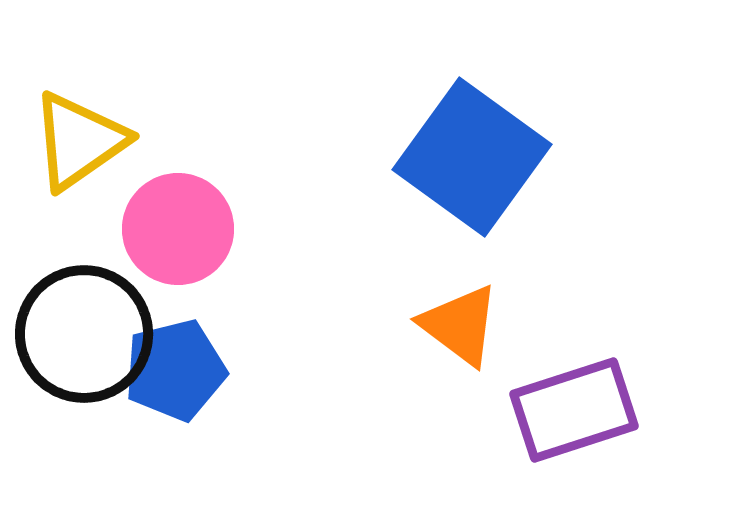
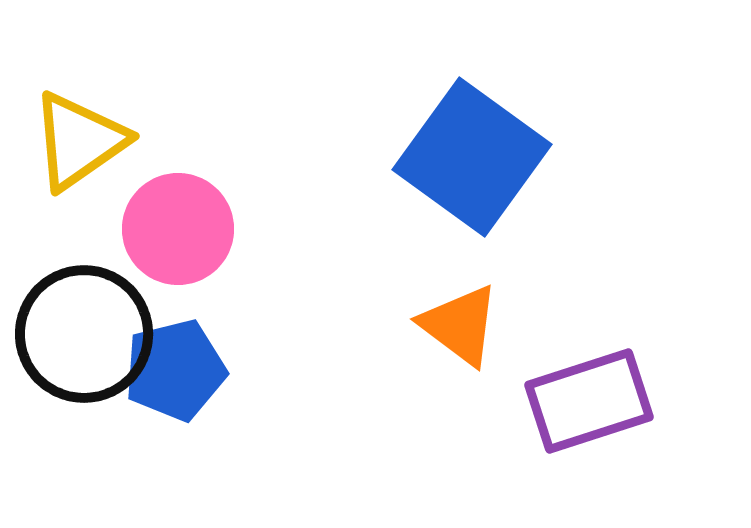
purple rectangle: moved 15 px right, 9 px up
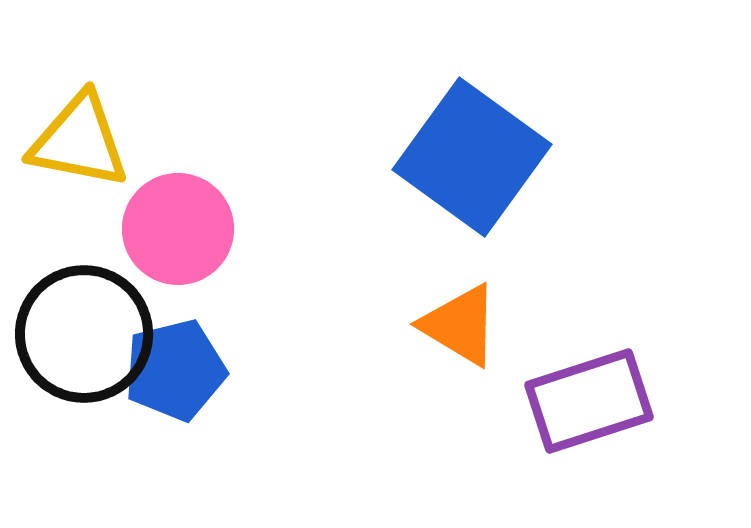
yellow triangle: rotated 46 degrees clockwise
orange triangle: rotated 6 degrees counterclockwise
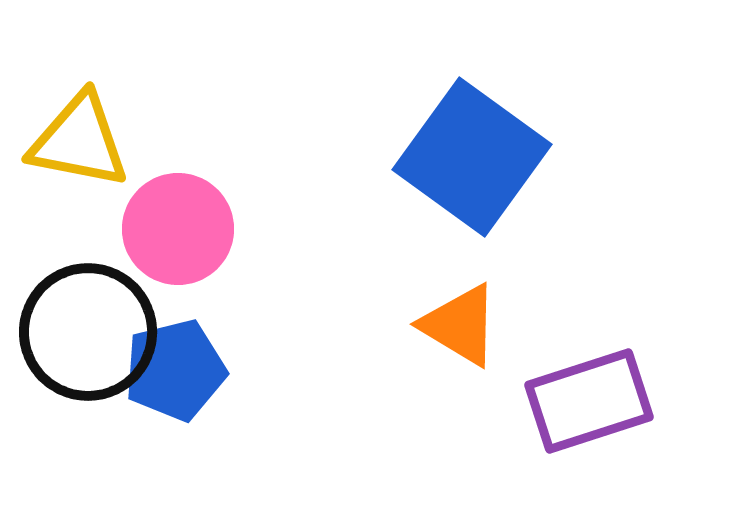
black circle: moved 4 px right, 2 px up
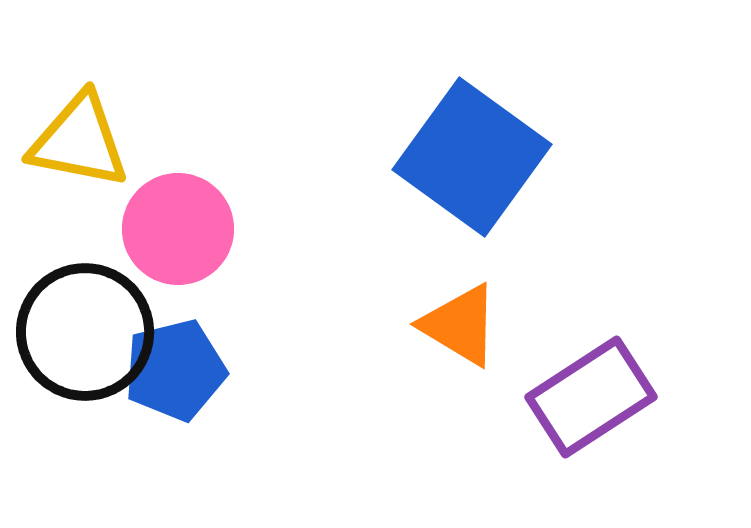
black circle: moved 3 px left
purple rectangle: moved 2 px right, 4 px up; rotated 15 degrees counterclockwise
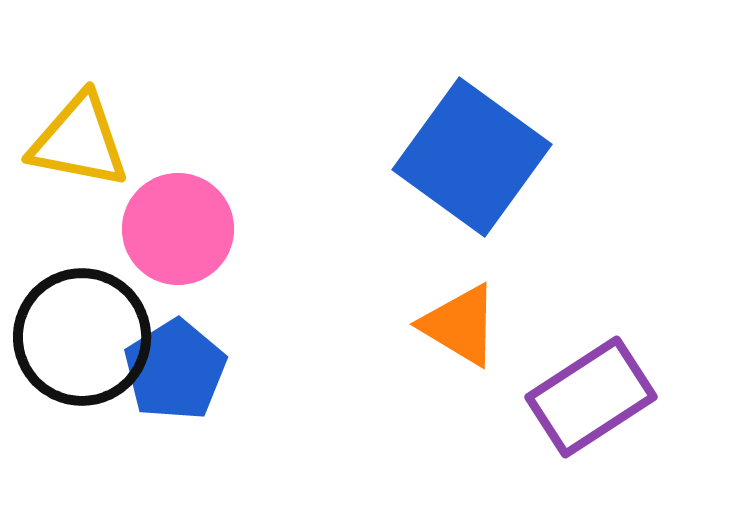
black circle: moved 3 px left, 5 px down
blue pentagon: rotated 18 degrees counterclockwise
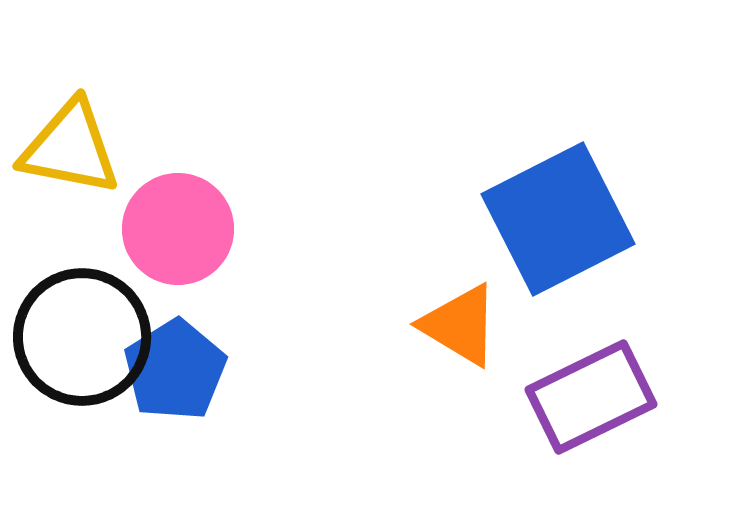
yellow triangle: moved 9 px left, 7 px down
blue square: moved 86 px right, 62 px down; rotated 27 degrees clockwise
purple rectangle: rotated 7 degrees clockwise
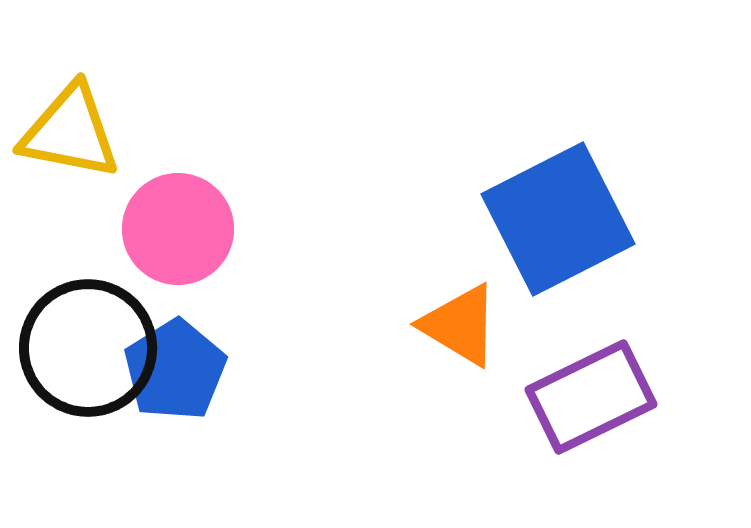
yellow triangle: moved 16 px up
black circle: moved 6 px right, 11 px down
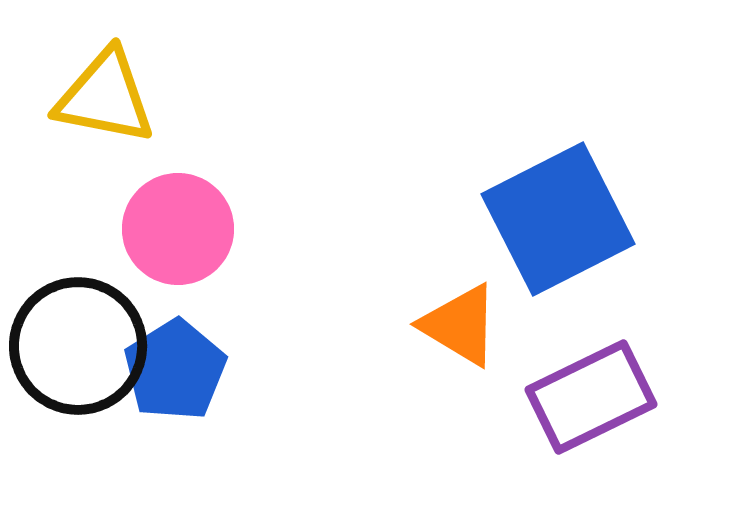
yellow triangle: moved 35 px right, 35 px up
black circle: moved 10 px left, 2 px up
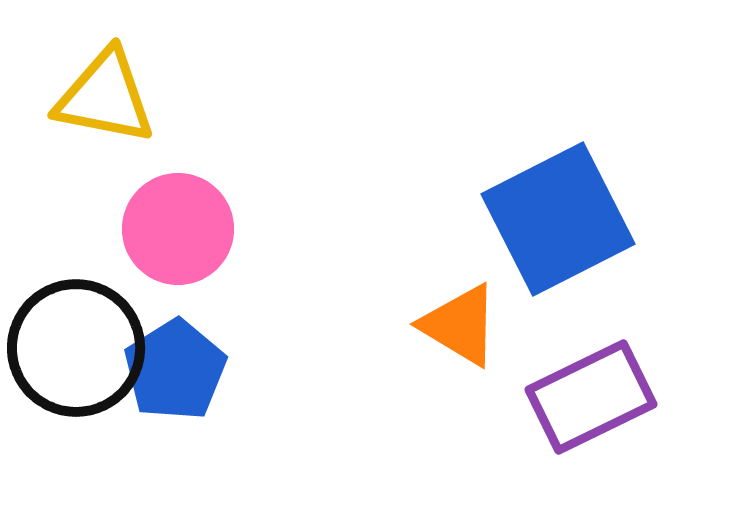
black circle: moved 2 px left, 2 px down
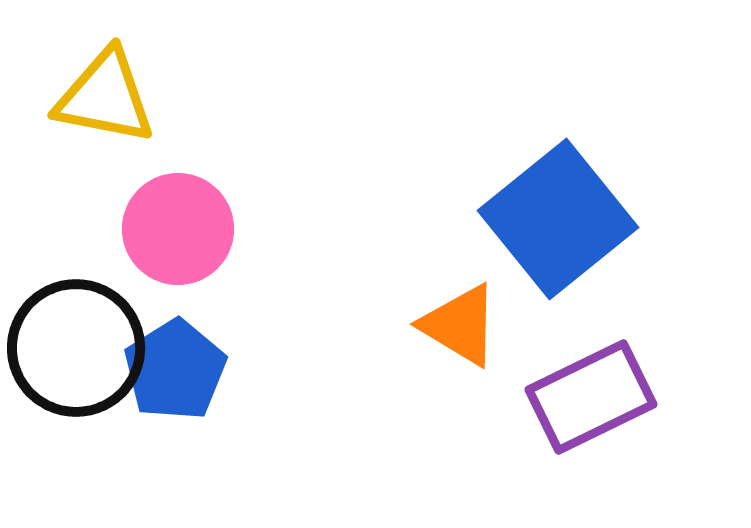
blue square: rotated 12 degrees counterclockwise
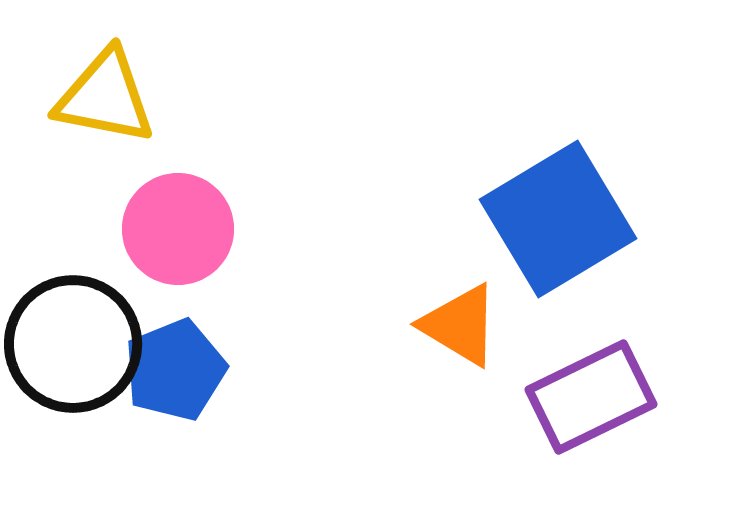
blue square: rotated 8 degrees clockwise
black circle: moved 3 px left, 4 px up
blue pentagon: rotated 10 degrees clockwise
